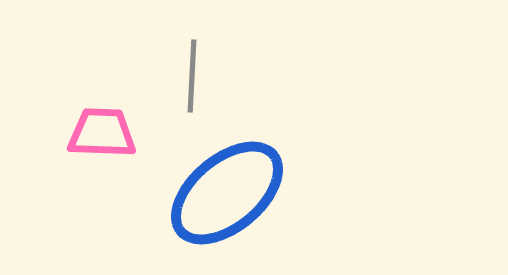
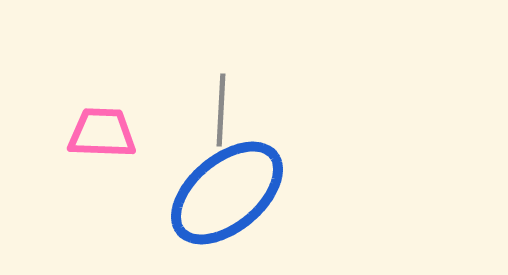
gray line: moved 29 px right, 34 px down
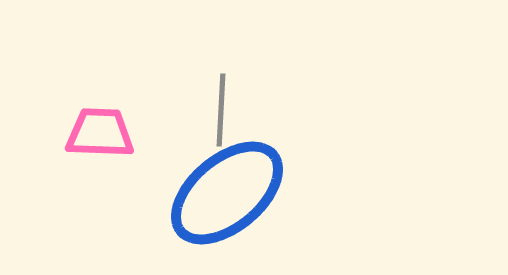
pink trapezoid: moved 2 px left
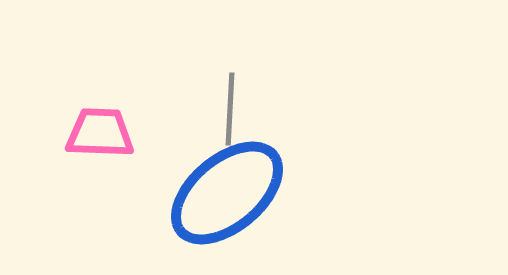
gray line: moved 9 px right, 1 px up
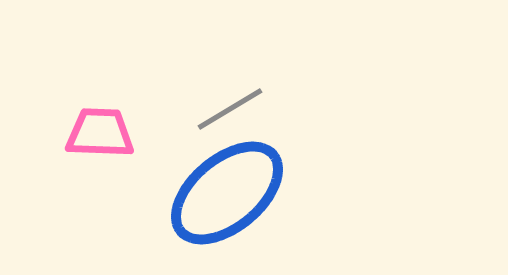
gray line: rotated 56 degrees clockwise
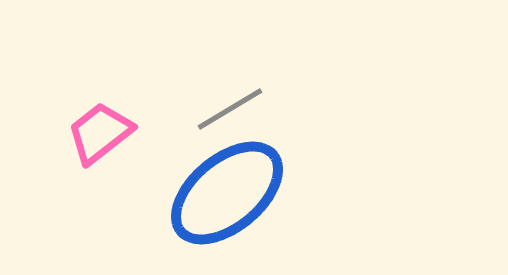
pink trapezoid: rotated 40 degrees counterclockwise
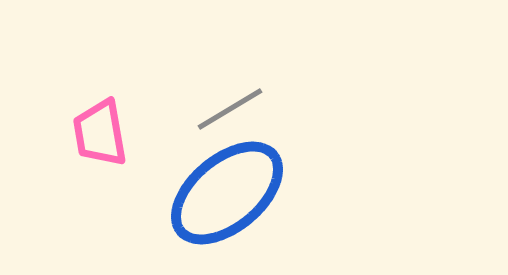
pink trapezoid: rotated 62 degrees counterclockwise
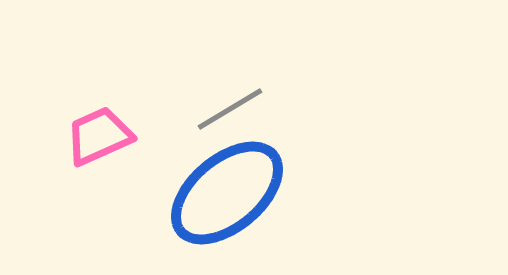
pink trapezoid: moved 1 px left, 3 px down; rotated 76 degrees clockwise
